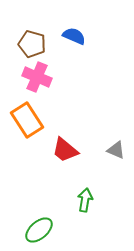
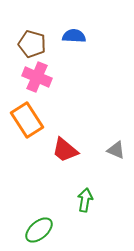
blue semicircle: rotated 20 degrees counterclockwise
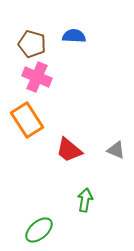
red trapezoid: moved 4 px right
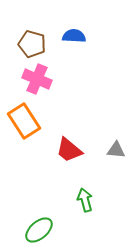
pink cross: moved 2 px down
orange rectangle: moved 3 px left, 1 px down
gray triangle: rotated 18 degrees counterclockwise
green arrow: rotated 25 degrees counterclockwise
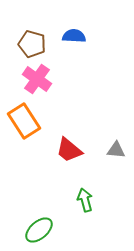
pink cross: rotated 12 degrees clockwise
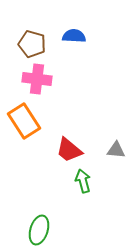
pink cross: rotated 28 degrees counterclockwise
green arrow: moved 2 px left, 19 px up
green ellipse: rotated 32 degrees counterclockwise
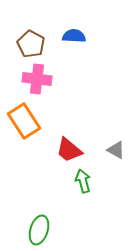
brown pentagon: moved 1 px left; rotated 12 degrees clockwise
gray triangle: rotated 24 degrees clockwise
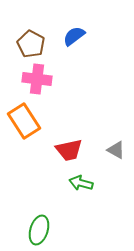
blue semicircle: rotated 40 degrees counterclockwise
red trapezoid: rotated 52 degrees counterclockwise
green arrow: moved 2 px left, 2 px down; rotated 60 degrees counterclockwise
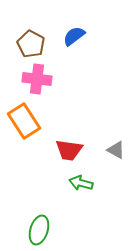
red trapezoid: rotated 20 degrees clockwise
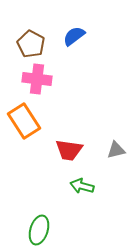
gray triangle: rotated 42 degrees counterclockwise
green arrow: moved 1 px right, 3 px down
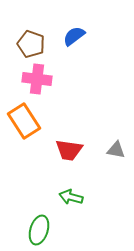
brown pentagon: rotated 8 degrees counterclockwise
gray triangle: rotated 24 degrees clockwise
green arrow: moved 11 px left, 11 px down
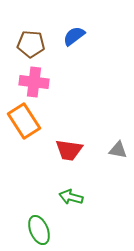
brown pentagon: rotated 16 degrees counterclockwise
pink cross: moved 3 px left, 3 px down
gray triangle: moved 2 px right
green ellipse: rotated 40 degrees counterclockwise
